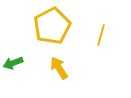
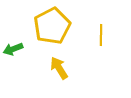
yellow line: rotated 15 degrees counterclockwise
green arrow: moved 14 px up
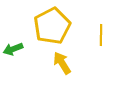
yellow arrow: moved 3 px right, 5 px up
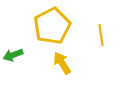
yellow line: rotated 10 degrees counterclockwise
green arrow: moved 6 px down
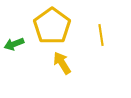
yellow pentagon: rotated 9 degrees counterclockwise
green arrow: moved 1 px right, 11 px up
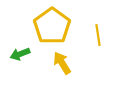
yellow line: moved 3 px left
green arrow: moved 6 px right, 10 px down
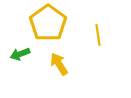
yellow pentagon: moved 4 px left, 3 px up
yellow arrow: moved 3 px left, 1 px down
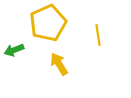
yellow pentagon: rotated 12 degrees clockwise
green arrow: moved 6 px left, 4 px up
